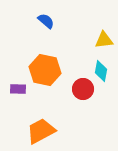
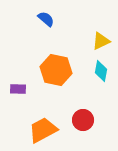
blue semicircle: moved 2 px up
yellow triangle: moved 3 px left, 1 px down; rotated 18 degrees counterclockwise
orange hexagon: moved 11 px right
red circle: moved 31 px down
orange trapezoid: moved 2 px right, 1 px up
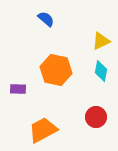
red circle: moved 13 px right, 3 px up
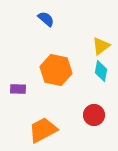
yellow triangle: moved 5 px down; rotated 12 degrees counterclockwise
red circle: moved 2 px left, 2 px up
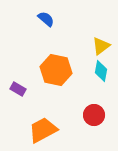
purple rectangle: rotated 28 degrees clockwise
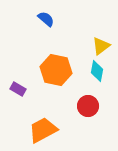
cyan diamond: moved 4 px left
red circle: moved 6 px left, 9 px up
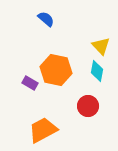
yellow triangle: rotated 36 degrees counterclockwise
purple rectangle: moved 12 px right, 6 px up
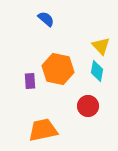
orange hexagon: moved 2 px right, 1 px up
purple rectangle: moved 2 px up; rotated 56 degrees clockwise
orange trapezoid: rotated 16 degrees clockwise
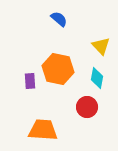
blue semicircle: moved 13 px right
cyan diamond: moved 7 px down
red circle: moved 1 px left, 1 px down
orange trapezoid: rotated 16 degrees clockwise
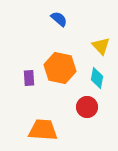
orange hexagon: moved 2 px right, 1 px up
purple rectangle: moved 1 px left, 3 px up
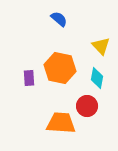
red circle: moved 1 px up
orange trapezoid: moved 18 px right, 7 px up
